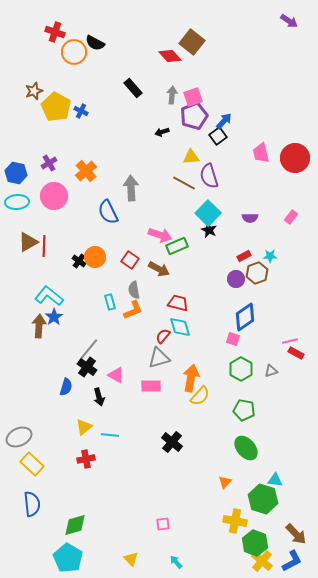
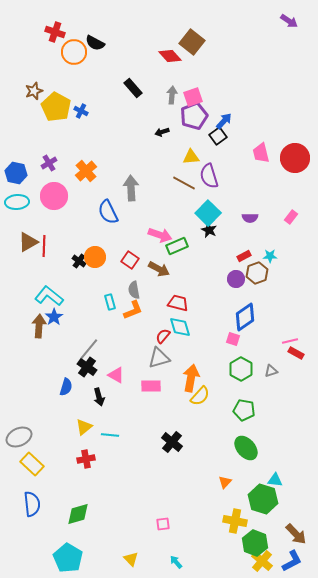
green diamond at (75, 525): moved 3 px right, 11 px up
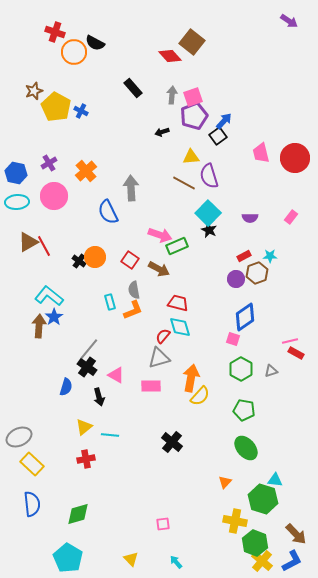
red line at (44, 246): rotated 30 degrees counterclockwise
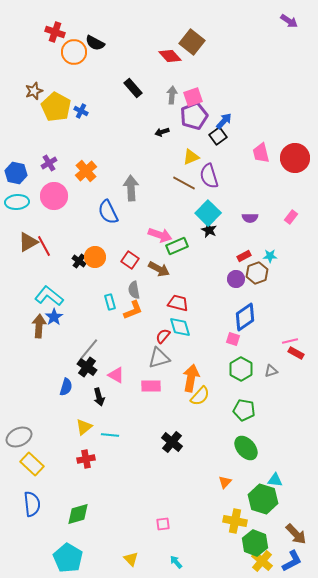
yellow triangle at (191, 157): rotated 18 degrees counterclockwise
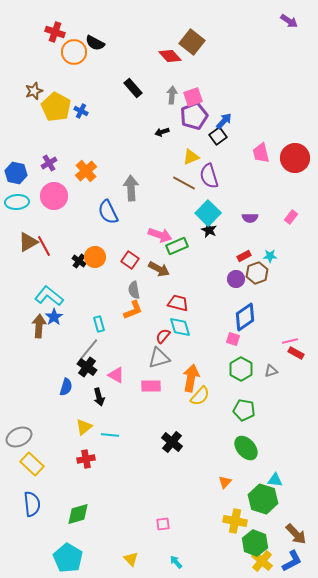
cyan rectangle at (110, 302): moved 11 px left, 22 px down
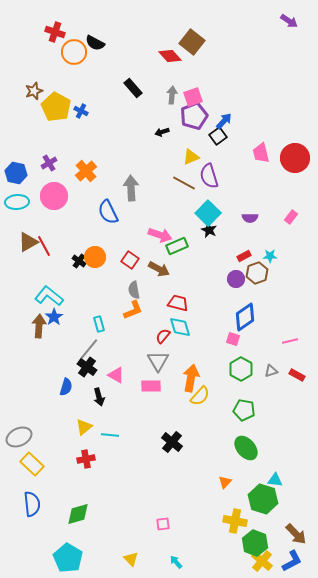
red rectangle at (296, 353): moved 1 px right, 22 px down
gray triangle at (159, 358): moved 1 px left, 3 px down; rotated 45 degrees counterclockwise
